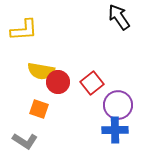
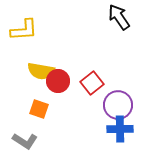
red circle: moved 1 px up
blue cross: moved 5 px right, 1 px up
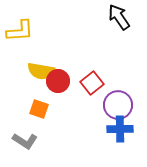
yellow L-shape: moved 4 px left, 1 px down
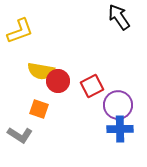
yellow L-shape: rotated 16 degrees counterclockwise
red square: moved 3 px down; rotated 10 degrees clockwise
gray L-shape: moved 5 px left, 6 px up
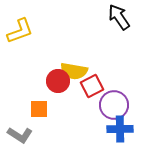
yellow semicircle: moved 33 px right
purple circle: moved 4 px left
orange square: rotated 18 degrees counterclockwise
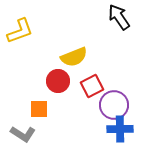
yellow semicircle: moved 14 px up; rotated 32 degrees counterclockwise
gray L-shape: moved 3 px right, 1 px up
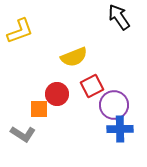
red circle: moved 1 px left, 13 px down
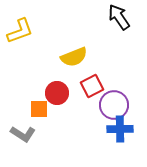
red circle: moved 1 px up
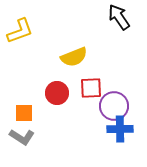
red square: moved 1 px left, 2 px down; rotated 25 degrees clockwise
purple circle: moved 1 px down
orange square: moved 15 px left, 4 px down
gray L-shape: moved 1 px left, 3 px down
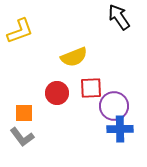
gray L-shape: rotated 20 degrees clockwise
